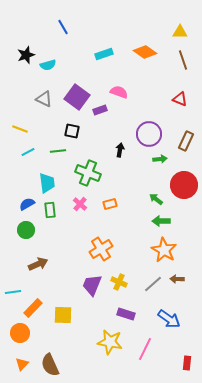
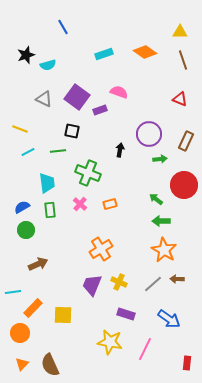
blue semicircle at (27, 204): moved 5 px left, 3 px down
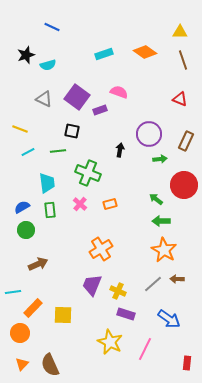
blue line at (63, 27): moved 11 px left; rotated 35 degrees counterclockwise
yellow cross at (119, 282): moved 1 px left, 9 px down
yellow star at (110, 342): rotated 15 degrees clockwise
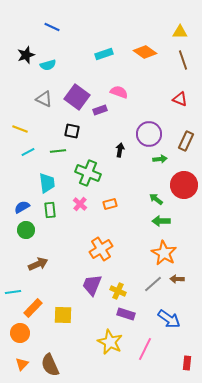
orange star at (164, 250): moved 3 px down
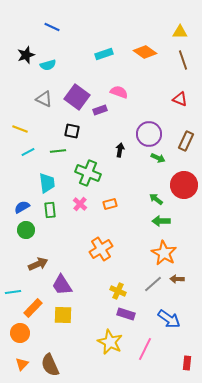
green arrow at (160, 159): moved 2 px left, 1 px up; rotated 32 degrees clockwise
purple trapezoid at (92, 285): moved 30 px left; rotated 55 degrees counterclockwise
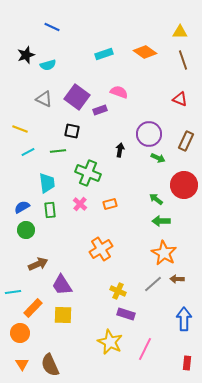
blue arrow at (169, 319): moved 15 px right; rotated 125 degrees counterclockwise
orange triangle at (22, 364): rotated 16 degrees counterclockwise
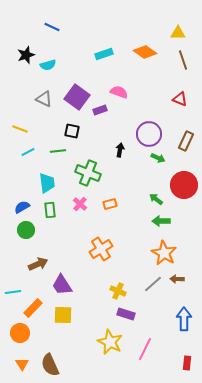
yellow triangle at (180, 32): moved 2 px left, 1 px down
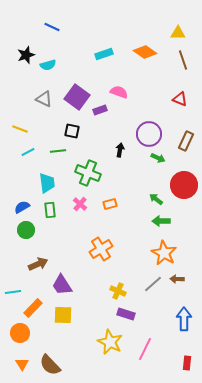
brown semicircle at (50, 365): rotated 20 degrees counterclockwise
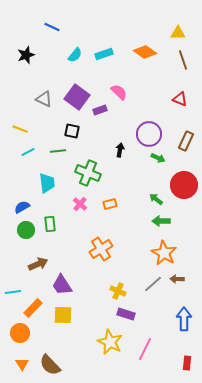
cyan semicircle at (48, 65): moved 27 px right, 10 px up; rotated 35 degrees counterclockwise
pink semicircle at (119, 92): rotated 24 degrees clockwise
green rectangle at (50, 210): moved 14 px down
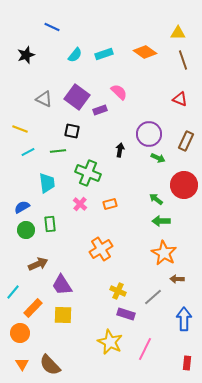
gray line at (153, 284): moved 13 px down
cyan line at (13, 292): rotated 42 degrees counterclockwise
